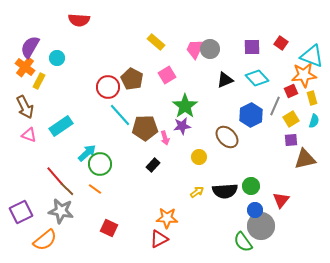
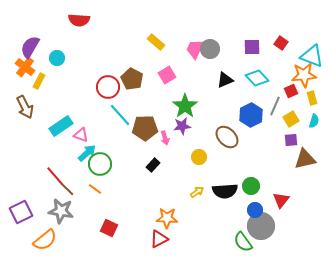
pink triangle at (29, 135): moved 52 px right
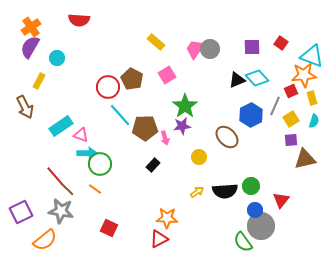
pink trapezoid at (195, 49): rotated 10 degrees clockwise
orange cross at (25, 67): moved 6 px right, 40 px up; rotated 18 degrees clockwise
black triangle at (225, 80): moved 12 px right
cyan arrow at (87, 153): rotated 42 degrees clockwise
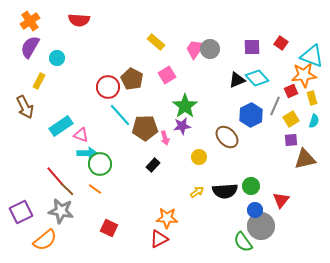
orange cross at (31, 27): moved 1 px left, 6 px up
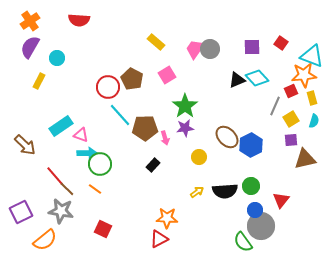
brown arrow at (25, 107): moved 38 px down; rotated 20 degrees counterclockwise
blue hexagon at (251, 115): moved 30 px down
purple star at (182, 126): moved 3 px right, 2 px down
red square at (109, 228): moved 6 px left, 1 px down
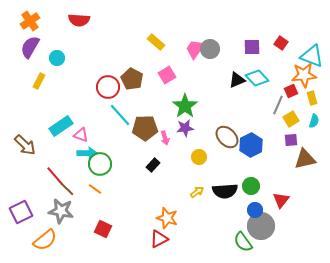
gray line at (275, 106): moved 3 px right, 1 px up
orange star at (167, 218): rotated 15 degrees clockwise
